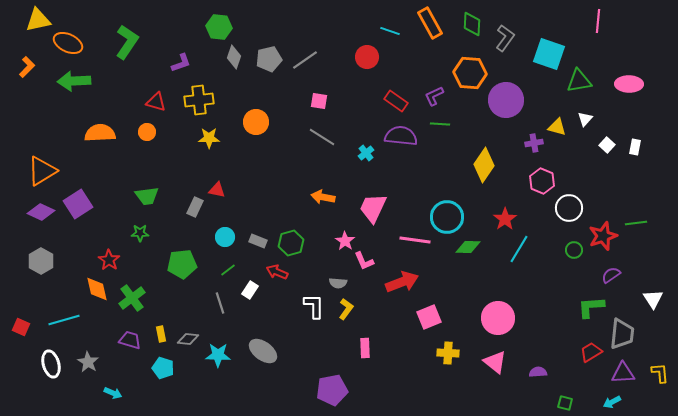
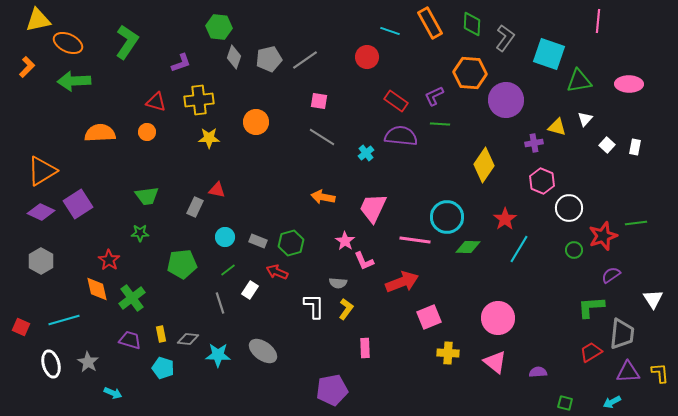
purple triangle at (623, 373): moved 5 px right, 1 px up
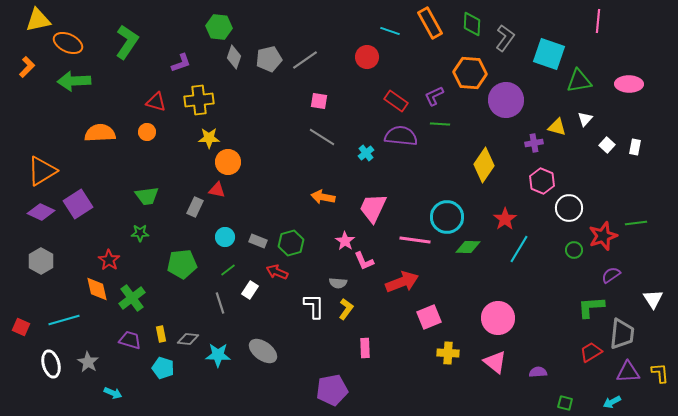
orange circle at (256, 122): moved 28 px left, 40 px down
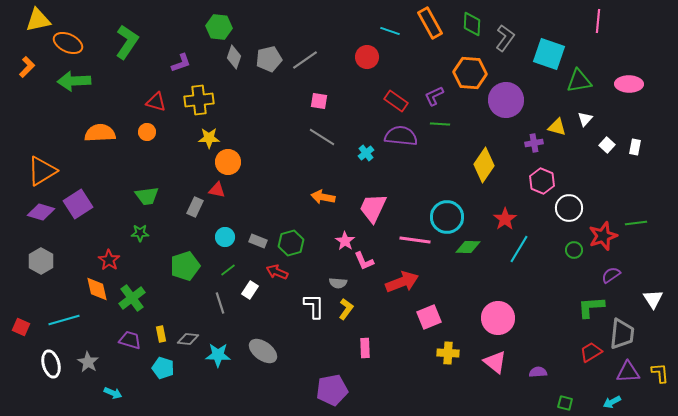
purple diamond at (41, 212): rotated 8 degrees counterclockwise
green pentagon at (182, 264): moved 3 px right, 2 px down; rotated 12 degrees counterclockwise
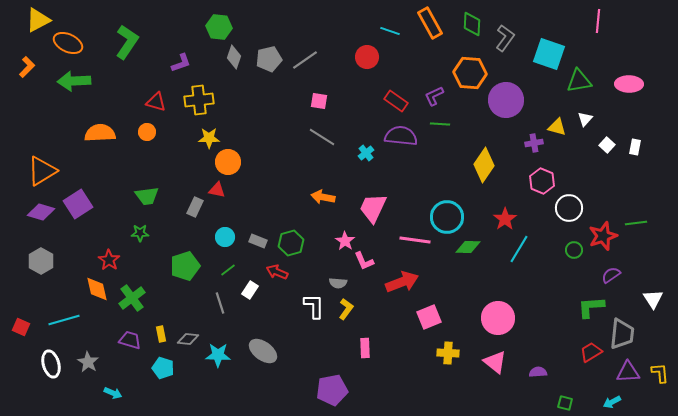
yellow triangle at (38, 20): rotated 16 degrees counterclockwise
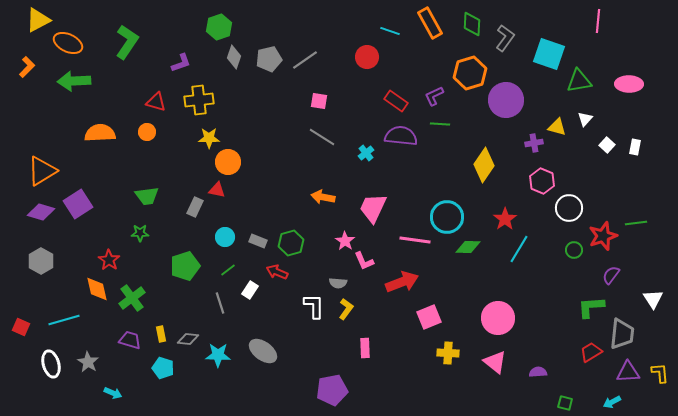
green hexagon at (219, 27): rotated 25 degrees counterclockwise
orange hexagon at (470, 73): rotated 20 degrees counterclockwise
purple semicircle at (611, 275): rotated 18 degrees counterclockwise
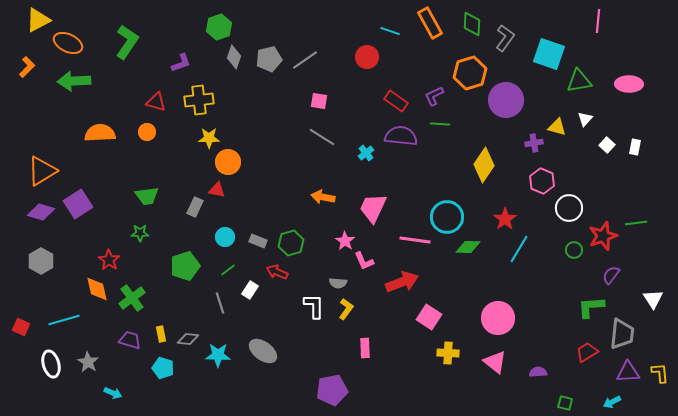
pink square at (429, 317): rotated 35 degrees counterclockwise
red trapezoid at (591, 352): moved 4 px left
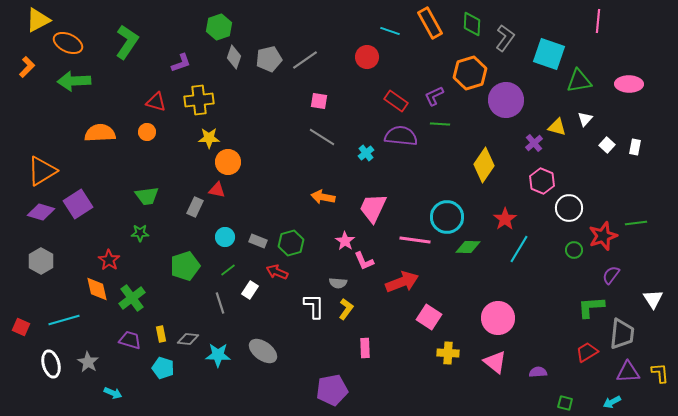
purple cross at (534, 143): rotated 30 degrees counterclockwise
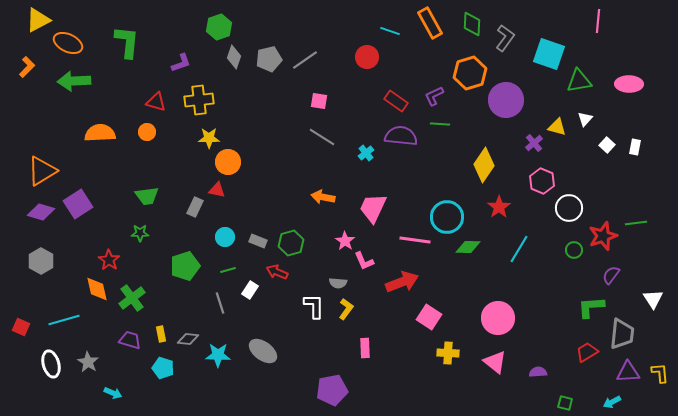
green L-shape at (127, 42): rotated 28 degrees counterclockwise
red star at (505, 219): moved 6 px left, 12 px up
green line at (228, 270): rotated 21 degrees clockwise
